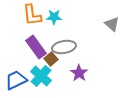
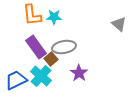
gray triangle: moved 7 px right
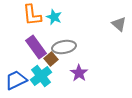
cyan star: rotated 21 degrees clockwise
cyan cross: rotated 10 degrees clockwise
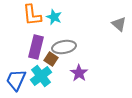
purple rectangle: rotated 50 degrees clockwise
brown square: rotated 16 degrees counterclockwise
blue trapezoid: rotated 40 degrees counterclockwise
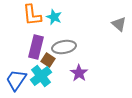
brown square: moved 3 px left, 1 px down
blue trapezoid: rotated 10 degrees clockwise
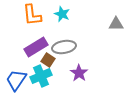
cyan star: moved 8 px right, 3 px up
gray triangle: moved 3 px left; rotated 42 degrees counterclockwise
purple rectangle: rotated 45 degrees clockwise
cyan cross: rotated 15 degrees clockwise
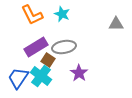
orange L-shape: rotated 20 degrees counterclockwise
cyan cross: rotated 30 degrees counterclockwise
blue trapezoid: moved 2 px right, 2 px up
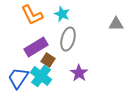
gray ellipse: moved 4 px right, 8 px up; rotated 65 degrees counterclockwise
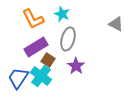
orange L-shape: moved 1 px right, 4 px down
gray triangle: rotated 28 degrees clockwise
purple star: moved 3 px left, 7 px up
